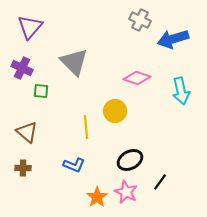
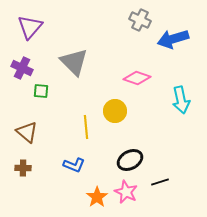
cyan arrow: moved 9 px down
black line: rotated 36 degrees clockwise
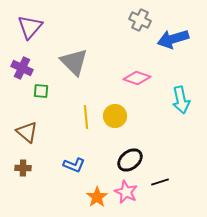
yellow circle: moved 5 px down
yellow line: moved 10 px up
black ellipse: rotated 10 degrees counterclockwise
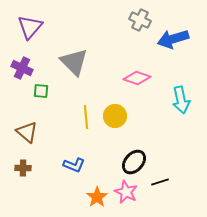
black ellipse: moved 4 px right, 2 px down; rotated 10 degrees counterclockwise
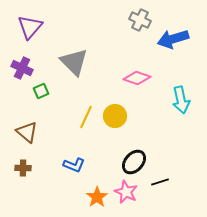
green square: rotated 28 degrees counterclockwise
yellow line: rotated 30 degrees clockwise
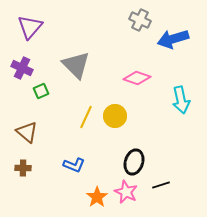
gray triangle: moved 2 px right, 3 px down
black ellipse: rotated 25 degrees counterclockwise
black line: moved 1 px right, 3 px down
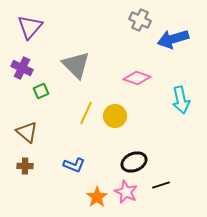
yellow line: moved 4 px up
black ellipse: rotated 50 degrees clockwise
brown cross: moved 2 px right, 2 px up
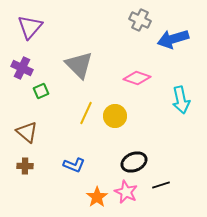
gray triangle: moved 3 px right
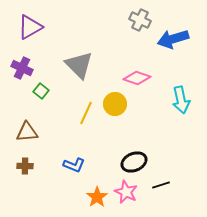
purple triangle: rotated 20 degrees clockwise
green square: rotated 28 degrees counterclockwise
yellow circle: moved 12 px up
brown triangle: rotated 45 degrees counterclockwise
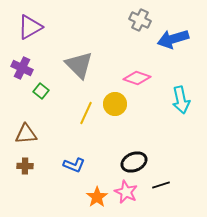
brown triangle: moved 1 px left, 2 px down
